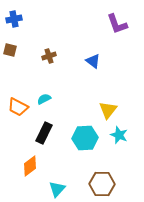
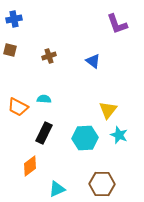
cyan semicircle: rotated 32 degrees clockwise
cyan triangle: rotated 24 degrees clockwise
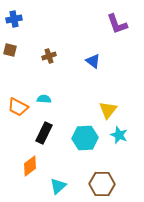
cyan triangle: moved 1 px right, 3 px up; rotated 18 degrees counterclockwise
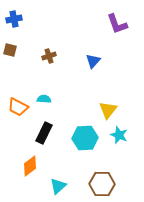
blue triangle: rotated 35 degrees clockwise
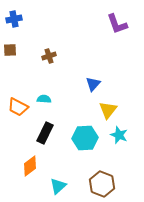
brown square: rotated 16 degrees counterclockwise
blue triangle: moved 23 px down
black rectangle: moved 1 px right
brown hexagon: rotated 20 degrees clockwise
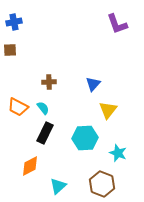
blue cross: moved 3 px down
brown cross: moved 26 px down; rotated 16 degrees clockwise
cyan semicircle: moved 1 px left, 9 px down; rotated 48 degrees clockwise
cyan star: moved 1 px left, 18 px down
orange diamond: rotated 10 degrees clockwise
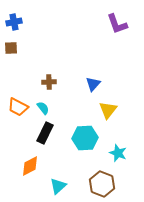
brown square: moved 1 px right, 2 px up
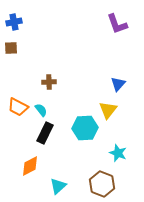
blue triangle: moved 25 px right
cyan semicircle: moved 2 px left, 2 px down
cyan hexagon: moved 10 px up
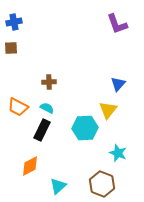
cyan semicircle: moved 6 px right, 2 px up; rotated 24 degrees counterclockwise
black rectangle: moved 3 px left, 3 px up
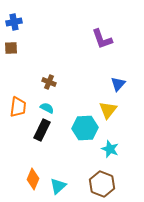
purple L-shape: moved 15 px left, 15 px down
brown cross: rotated 24 degrees clockwise
orange trapezoid: rotated 110 degrees counterclockwise
cyan star: moved 8 px left, 4 px up
orange diamond: moved 3 px right, 13 px down; rotated 40 degrees counterclockwise
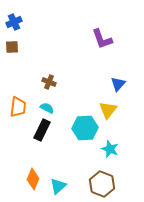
blue cross: rotated 14 degrees counterclockwise
brown square: moved 1 px right, 1 px up
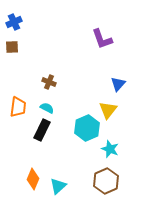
cyan hexagon: moved 2 px right; rotated 20 degrees counterclockwise
brown hexagon: moved 4 px right, 3 px up; rotated 15 degrees clockwise
